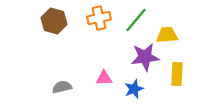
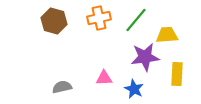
blue star: rotated 24 degrees counterclockwise
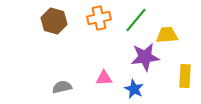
yellow rectangle: moved 8 px right, 2 px down
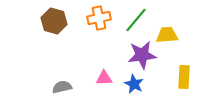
purple star: moved 3 px left, 2 px up
yellow rectangle: moved 1 px left, 1 px down
blue star: moved 5 px up
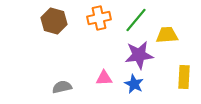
purple star: moved 3 px left
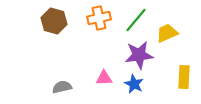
yellow trapezoid: moved 2 px up; rotated 20 degrees counterclockwise
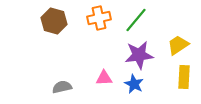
yellow trapezoid: moved 11 px right, 12 px down; rotated 10 degrees counterclockwise
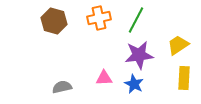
green line: rotated 12 degrees counterclockwise
yellow rectangle: moved 1 px down
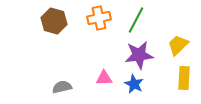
yellow trapezoid: rotated 10 degrees counterclockwise
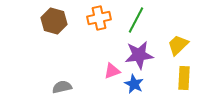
pink triangle: moved 8 px right, 7 px up; rotated 18 degrees counterclockwise
